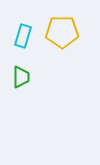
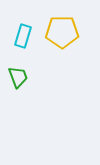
green trapezoid: moved 3 px left; rotated 20 degrees counterclockwise
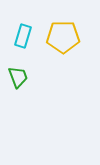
yellow pentagon: moved 1 px right, 5 px down
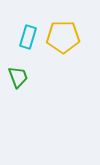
cyan rectangle: moved 5 px right, 1 px down
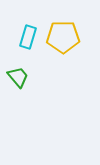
green trapezoid: rotated 20 degrees counterclockwise
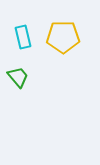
cyan rectangle: moved 5 px left; rotated 30 degrees counterclockwise
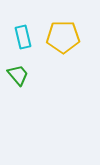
green trapezoid: moved 2 px up
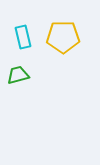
green trapezoid: rotated 65 degrees counterclockwise
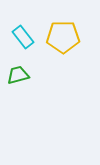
cyan rectangle: rotated 25 degrees counterclockwise
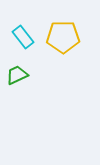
green trapezoid: moved 1 px left; rotated 10 degrees counterclockwise
